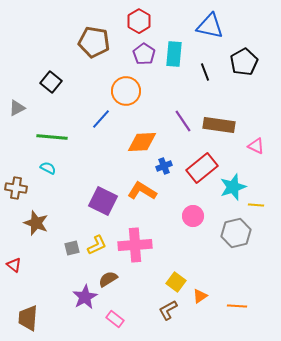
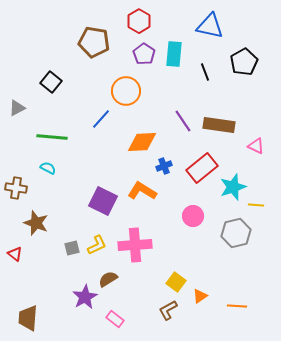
red triangle: moved 1 px right, 11 px up
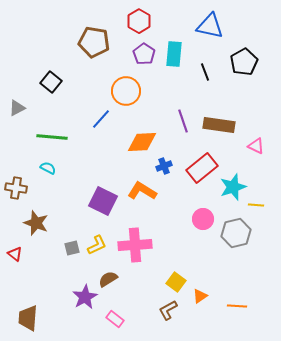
purple line: rotated 15 degrees clockwise
pink circle: moved 10 px right, 3 px down
